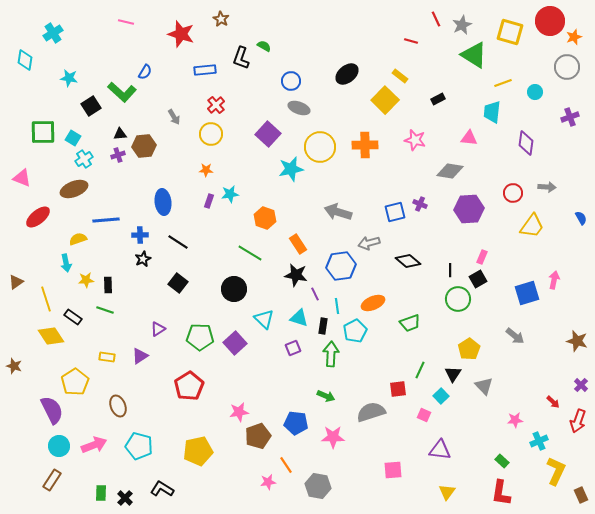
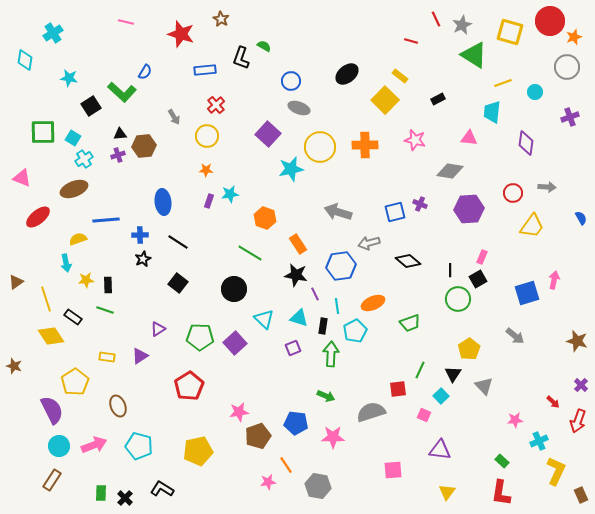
yellow circle at (211, 134): moved 4 px left, 2 px down
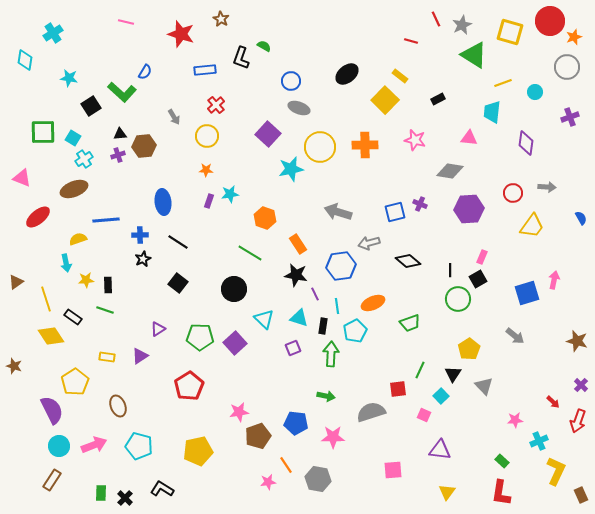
green arrow at (326, 396): rotated 12 degrees counterclockwise
gray hexagon at (318, 486): moved 7 px up
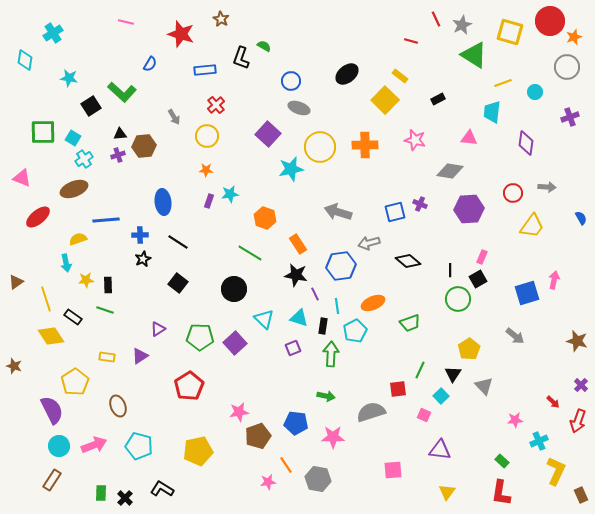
blue semicircle at (145, 72): moved 5 px right, 8 px up
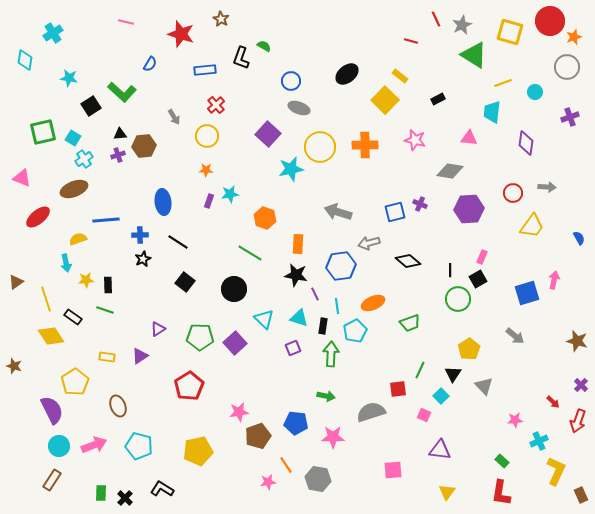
green square at (43, 132): rotated 12 degrees counterclockwise
blue semicircle at (581, 218): moved 2 px left, 20 px down
orange rectangle at (298, 244): rotated 36 degrees clockwise
black square at (178, 283): moved 7 px right, 1 px up
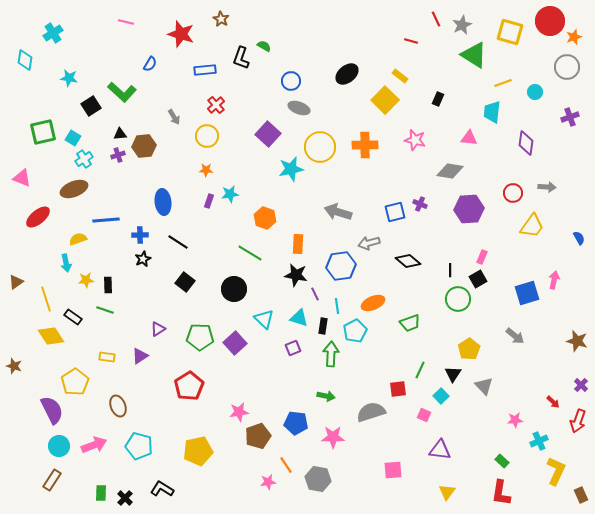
black rectangle at (438, 99): rotated 40 degrees counterclockwise
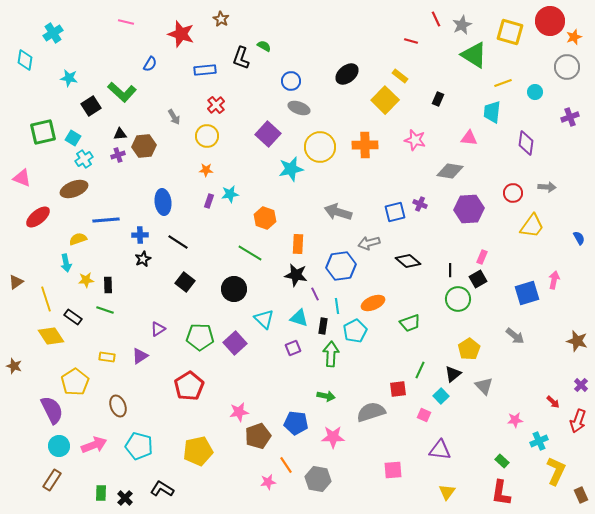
black triangle at (453, 374): rotated 18 degrees clockwise
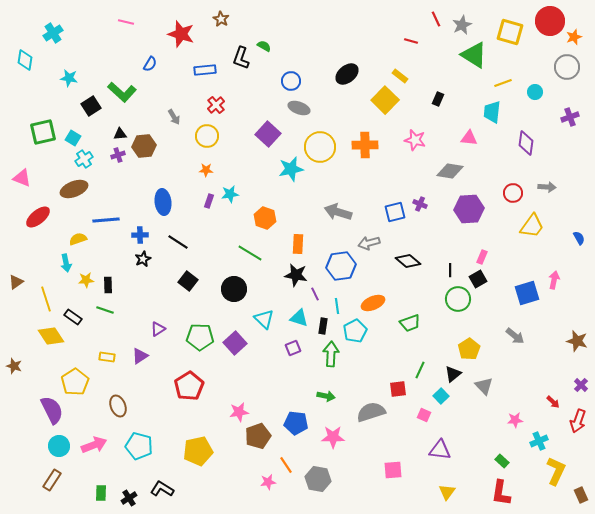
black square at (185, 282): moved 3 px right, 1 px up
black cross at (125, 498): moved 4 px right; rotated 14 degrees clockwise
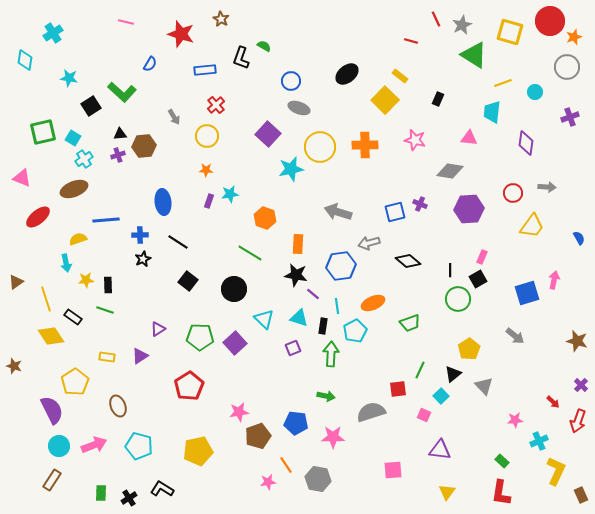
purple line at (315, 294): moved 2 px left; rotated 24 degrees counterclockwise
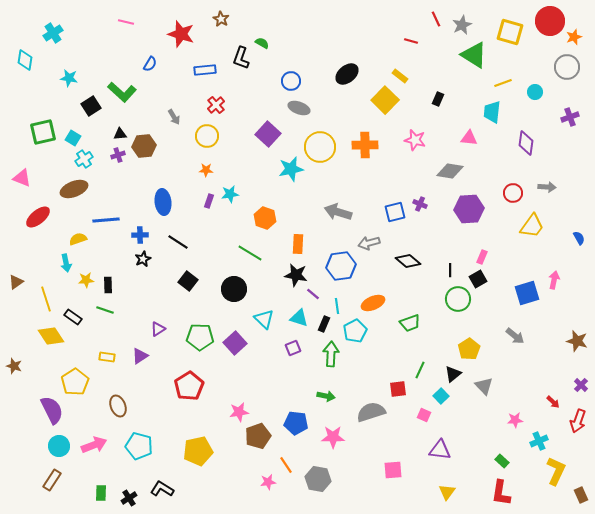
green semicircle at (264, 46): moved 2 px left, 3 px up
black rectangle at (323, 326): moved 1 px right, 2 px up; rotated 14 degrees clockwise
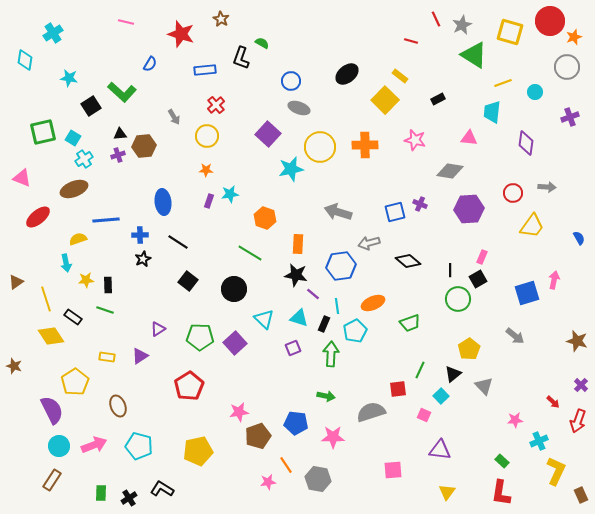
black rectangle at (438, 99): rotated 40 degrees clockwise
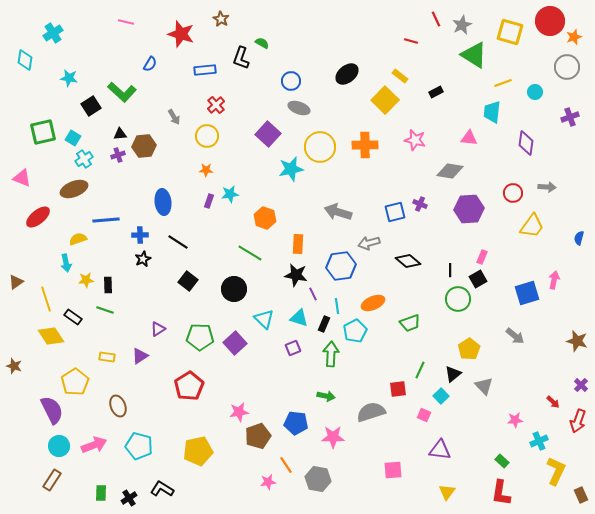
black rectangle at (438, 99): moved 2 px left, 7 px up
blue semicircle at (579, 238): rotated 136 degrees counterclockwise
purple line at (313, 294): rotated 24 degrees clockwise
